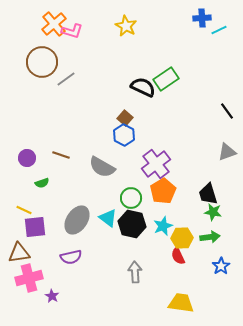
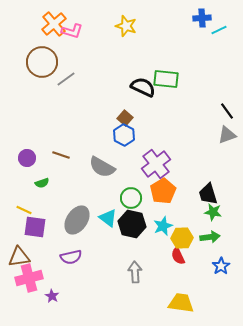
yellow star: rotated 10 degrees counterclockwise
green rectangle: rotated 40 degrees clockwise
gray triangle: moved 17 px up
purple square: rotated 15 degrees clockwise
brown triangle: moved 4 px down
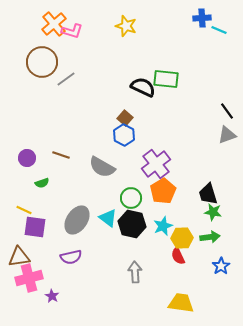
cyan line: rotated 49 degrees clockwise
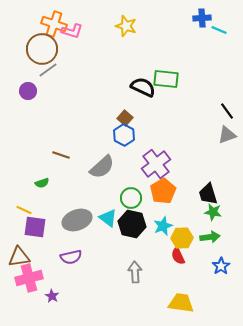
orange cross: rotated 30 degrees counterclockwise
brown circle: moved 13 px up
gray line: moved 18 px left, 9 px up
purple circle: moved 1 px right, 67 px up
gray semicircle: rotated 72 degrees counterclockwise
gray ellipse: rotated 36 degrees clockwise
